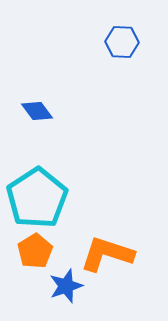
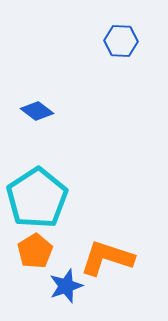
blue hexagon: moved 1 px left, 1 px up
blue diamond: rotated 16 degrees counterclockwise
orange L-shape: moved 4 px down
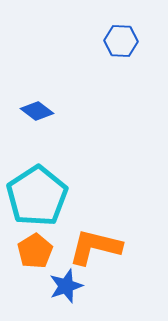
cyan pentagon: moved 2 px up
orange L-shape: moved 12 px left, 11 px up; rotated 4 degrees counterclockwise
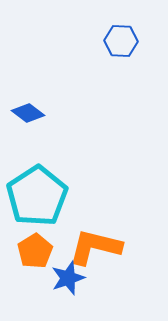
blue diamond: moved 9 px left, 2 px down
blue star: moved 2 px right, 8 px up
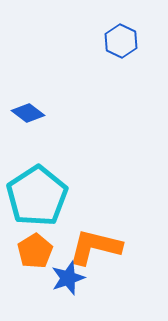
blue hexagon: rotated 24 degrees clockwise
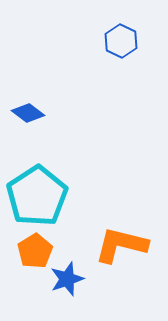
orange L-shape: moved 26 px right, 2 px up
blue star: moved 1 px left, 1 px down
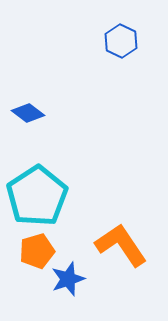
orange L-shape: rotated 42 degrees clockwise
orange pentagon: moved 2 px right; rotated 16 degrees clockwise
blue star: moved 1 px right
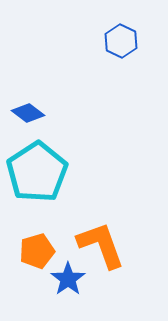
cyan pentagon: moved 24 px up
orange L-shape: moved 20 px left; rotated 14 degrees clockwise
blue star: rotated 16 degrees counterclockwise
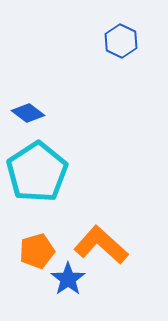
orange L-shape: rotated 28 degrees counterclockwise
